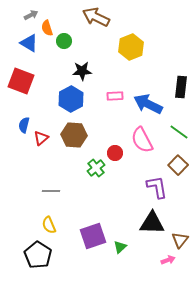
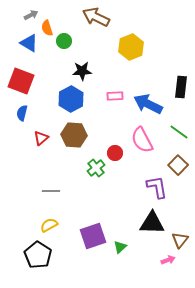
blue semicircle: moved 2 px left, 12 px up
yellow semicircle: rotated 84 degrees clockwise
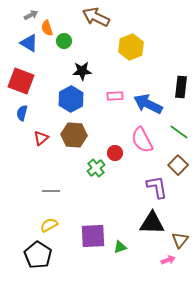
purple square: rotated 16 degrees clockwise
green triangle: rotated 24 degrees clockwise
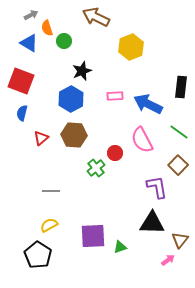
black star: rotated 18 degrees counterclockwise
pink arrow: rotated 16 degrees counterclockwise
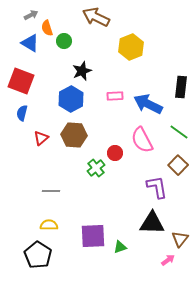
blue triangle: moved 1 px right
yellow semicircle: rotated 30 degrees clockwise
brown triangle: moved 1 px up
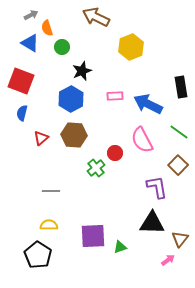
green circle: moved 2 px left, 6 px down
black rectangle: rotated 15 degrees counterclockwise
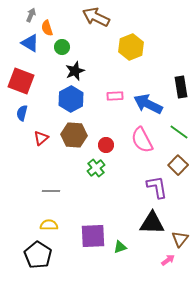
gray arrow: rotated 40 degrees counterclockwise
black star: moved 7 px left
red circle: moved 9 px left, 8 px up
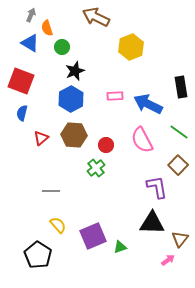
yellow semicircle: moved 9 px right; rotated 48 degrees clockwise
purple square: rotated 20 degrees counterclockwise
